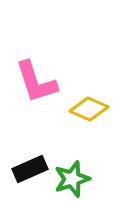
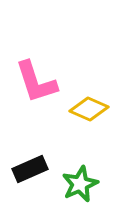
green star: moved 8 px right, 5 px down; rotated 6 degrees counterclockwise
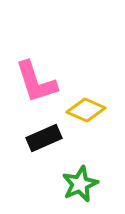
yellow diamond: moved 3 px left, 1 px down
black rectangle: moved 14 px right, 31 px up
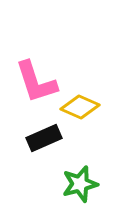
yellow diamond: moved 6 px left, 3 px up
green star: rotated 9 degrees clockwise
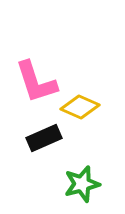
green star: moved 2 px right
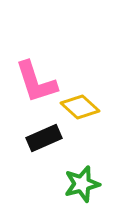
yellow diamond: rotated 18 degrees clockwise
